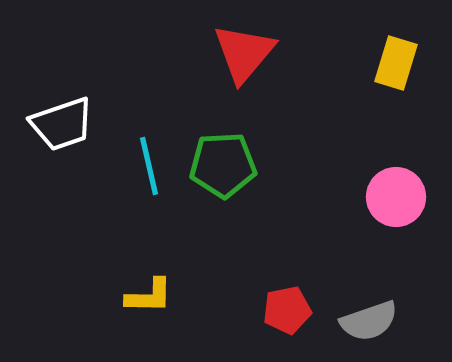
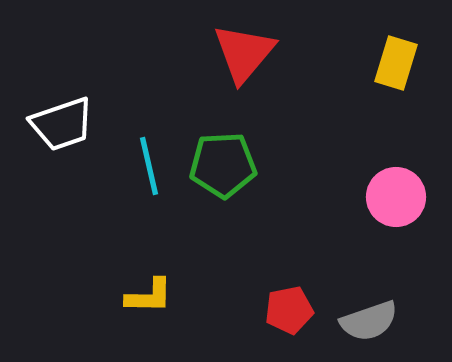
red pentagon: moved 2 px right
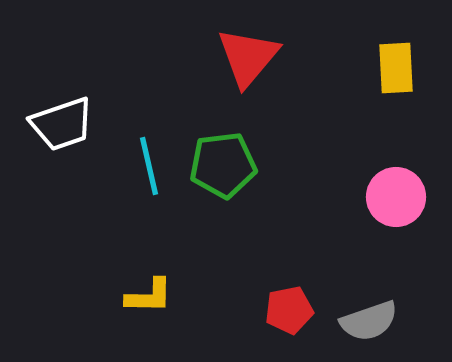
red triangle: moved 4 px right, 4 px down
yellow rectangle: moved 5 px down; rotated 20 degrees counterclockwise
green pentagon: rotated 4 degrees counterclockwise
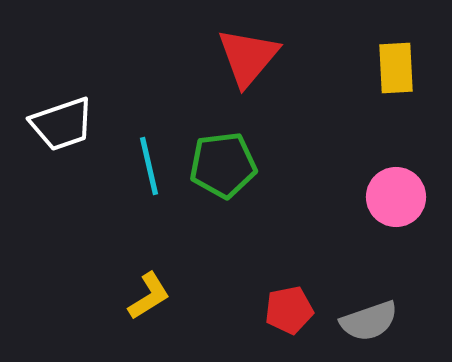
yellow L-shape: rotated 33 degrees counterclockwise
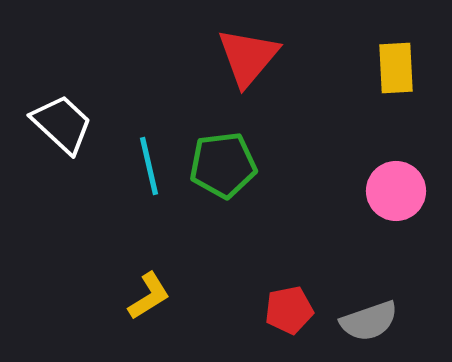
white trapezoid: rotated 118 degrees counterclockwise
pink circle: moved 6 px up
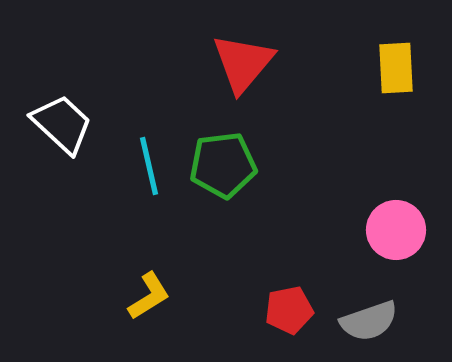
red triangle: moved 5 px left, 6 px down
pink circle: moved 39 px down
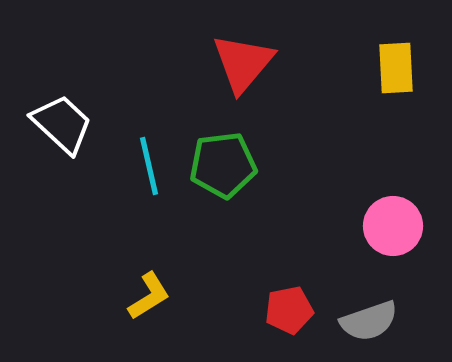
pink circle: moved 3 px left, 4 px up
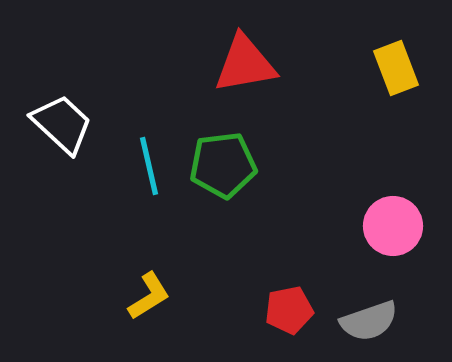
red triangle: moved 2 px right, 1 px down; rotated 40 degrees clockwise
yellow rectangle: rotated 18 degrees counterclockwise
